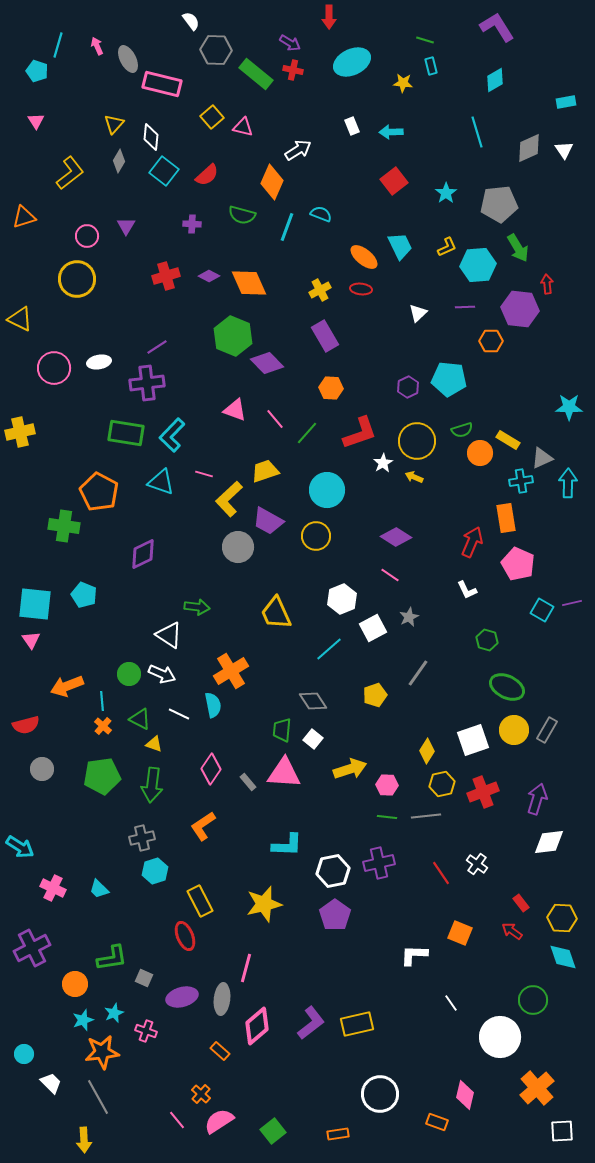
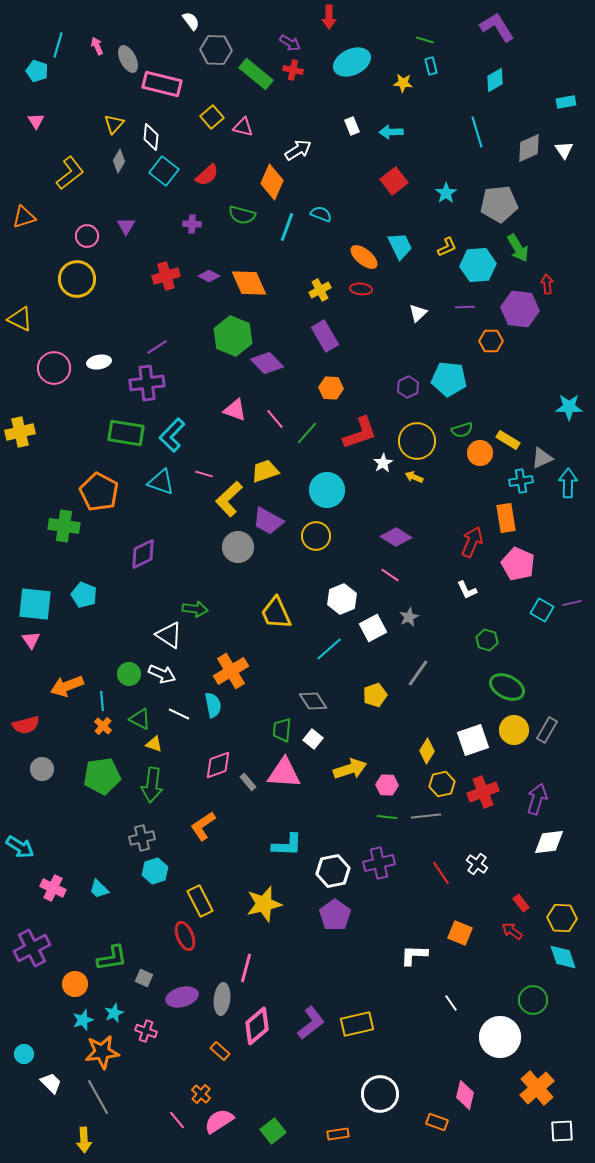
green arrow at (197, 607): moved 2 px left, 2 px down
pink diamond at (211, 769): moved 7 px right, 4 px up; rotated 36 degrees clockwise
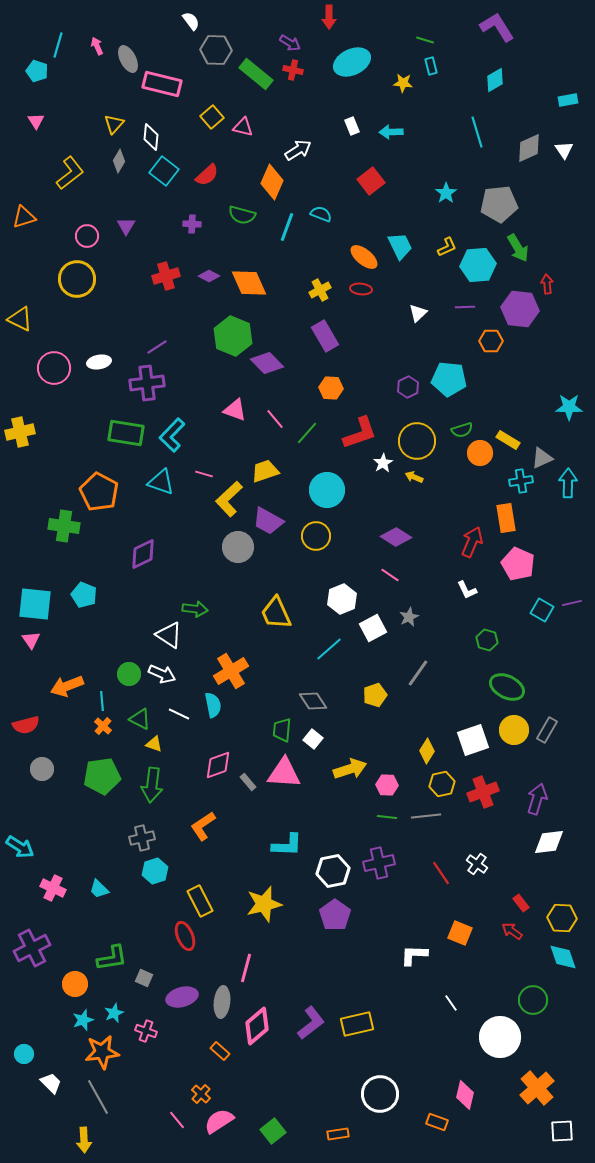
cyan rectangle at (566, 102): moved 2 px right, 2 px up
red square at (394, 181): moved 23 px left
gray ellipse at (222, 999): moved 3 px down
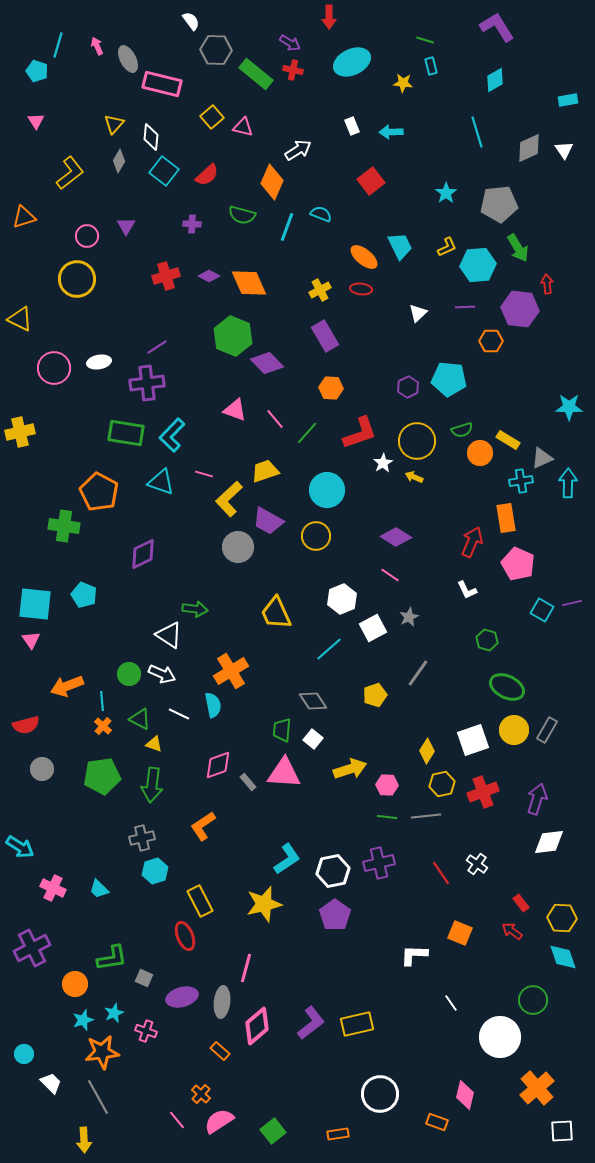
cyan L-shape at (287, 845): moved 14 px down; rotated 36 degrees counterclockwise
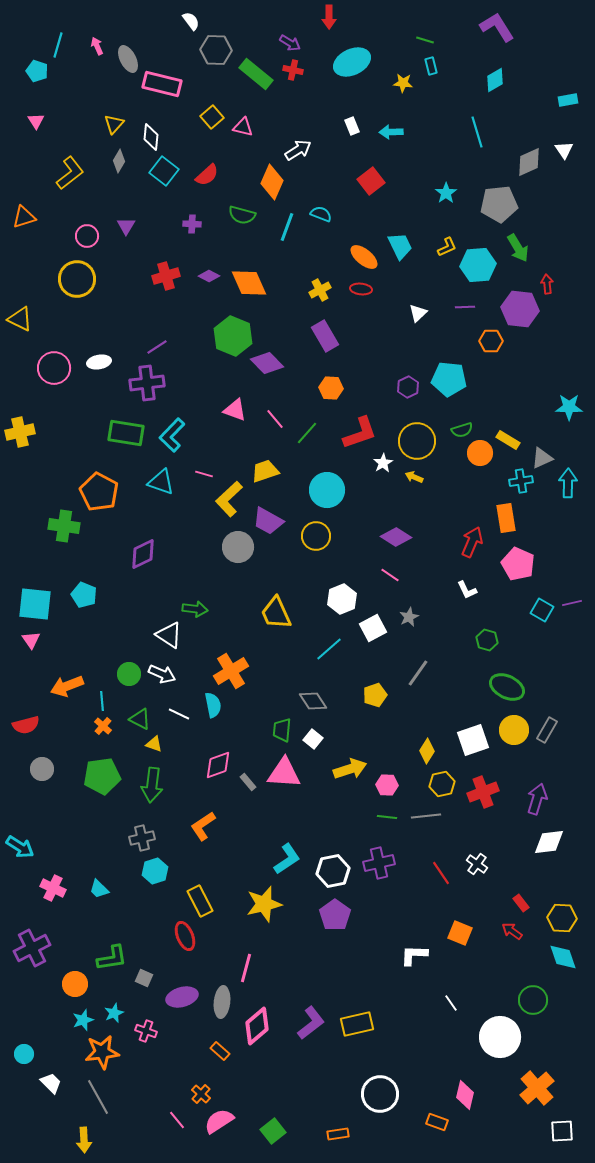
gray diamond at (529, 148): moved 14 px down
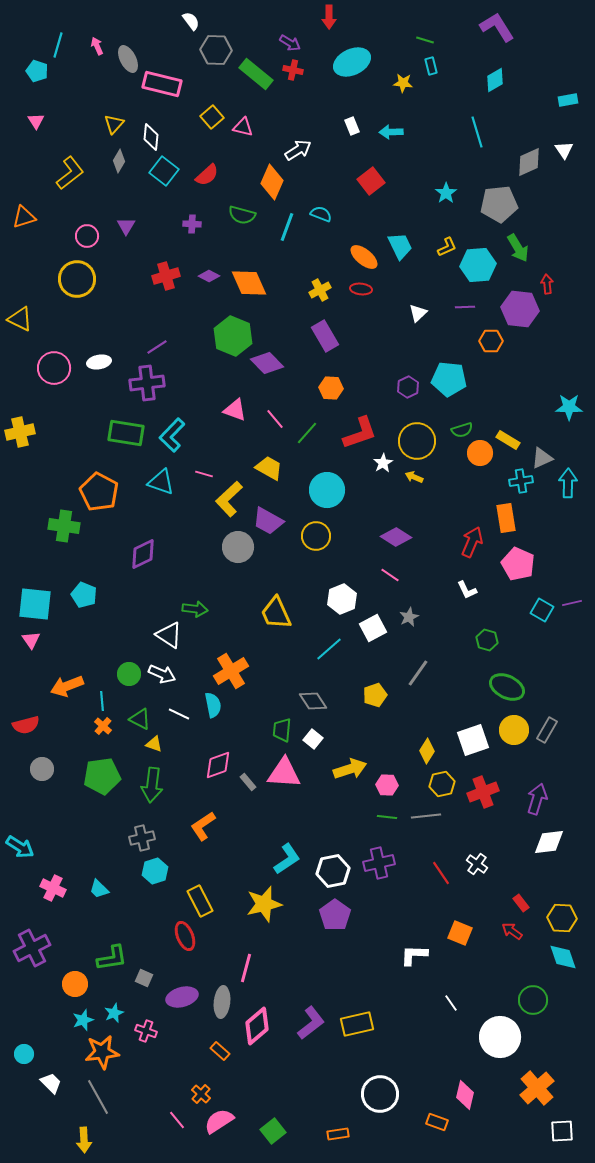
yellow trapezoid at (265, 471): moved 4 px right, 3 px up; rotated 48 degrees clockwise
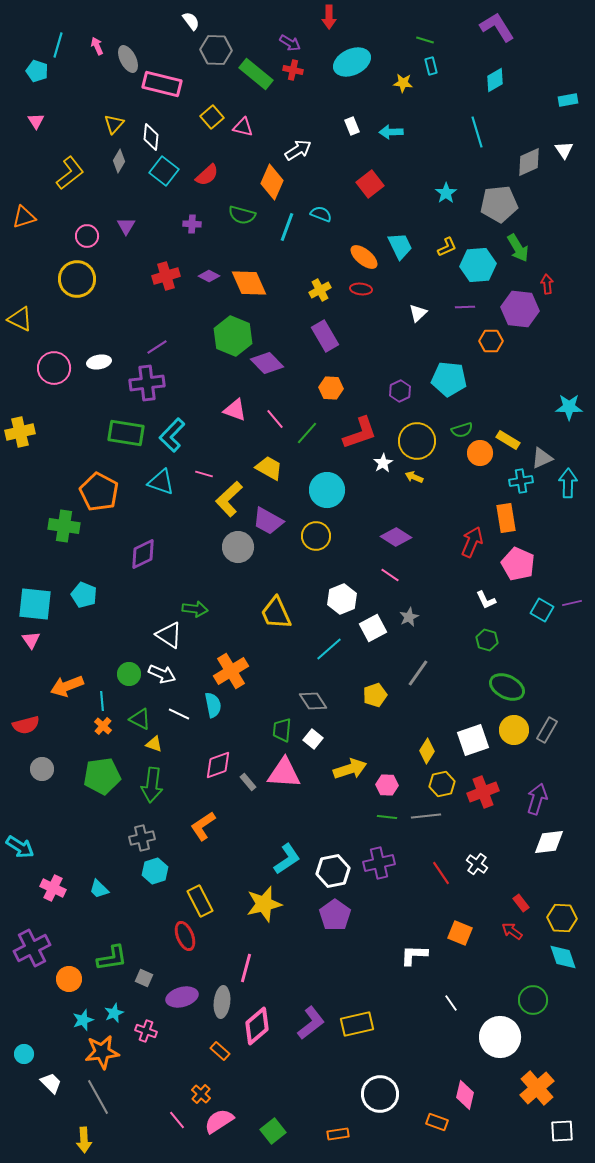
red square at (371, 181): moved 1 px left, 3 px down
purple hexagon at (408, 387): moved 8 px left, 4 px down
white L-shape at (467, 590): moved 19 px right, 10 px down
orange circle at (75, 984): moved 6 px left, 5 px up
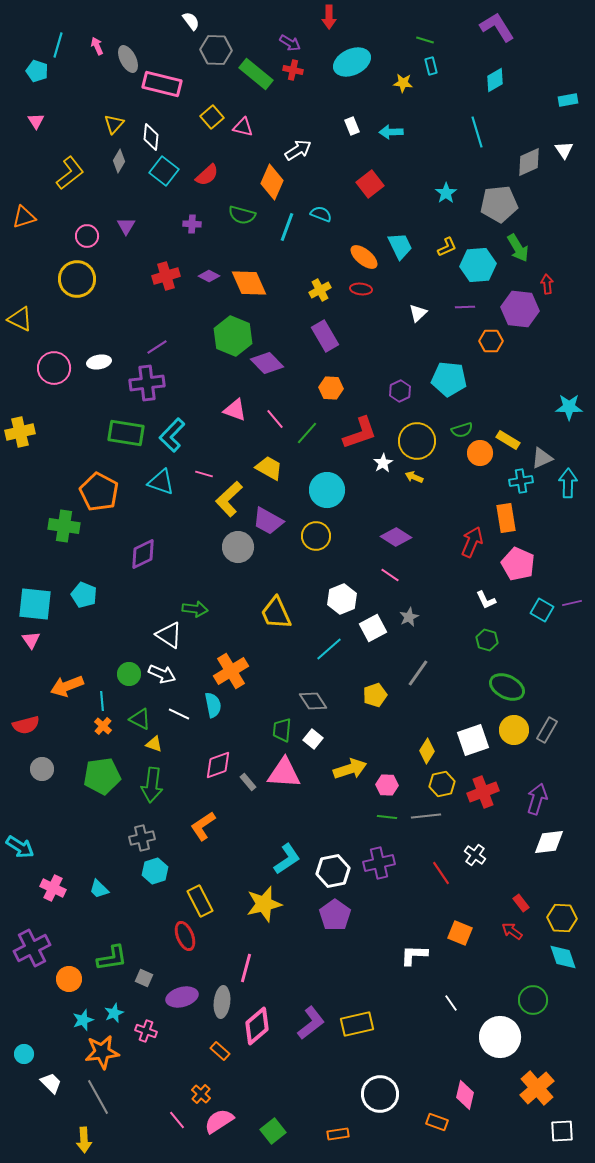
white cross at (477, 864): moved 2 px left, 9 px up
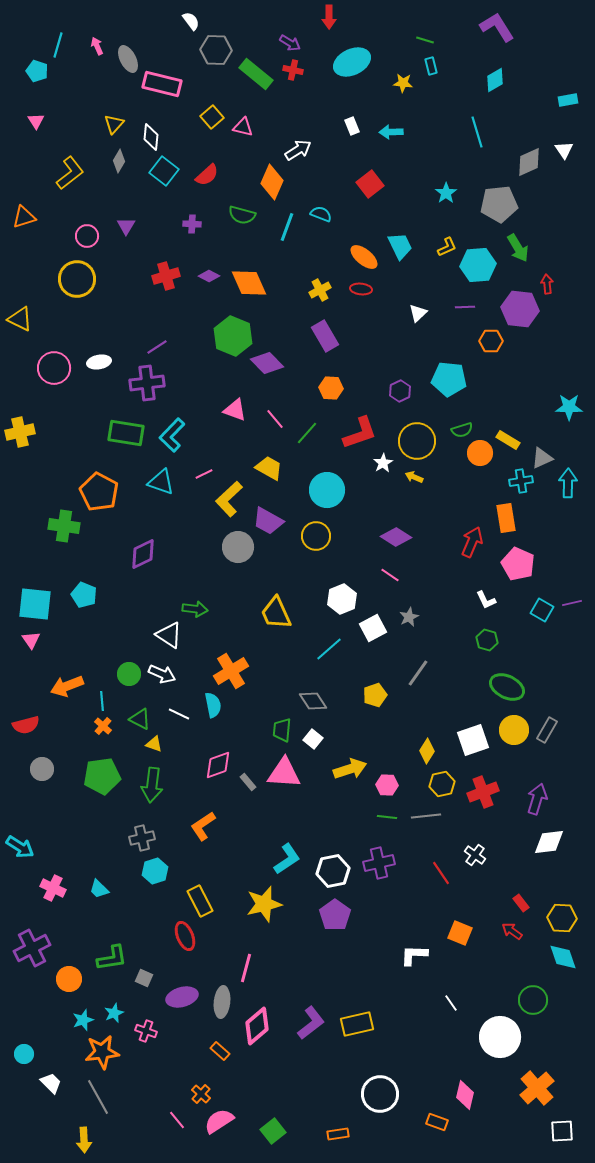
pink line at (204, 474): rotated 42 degrees counterclockwise
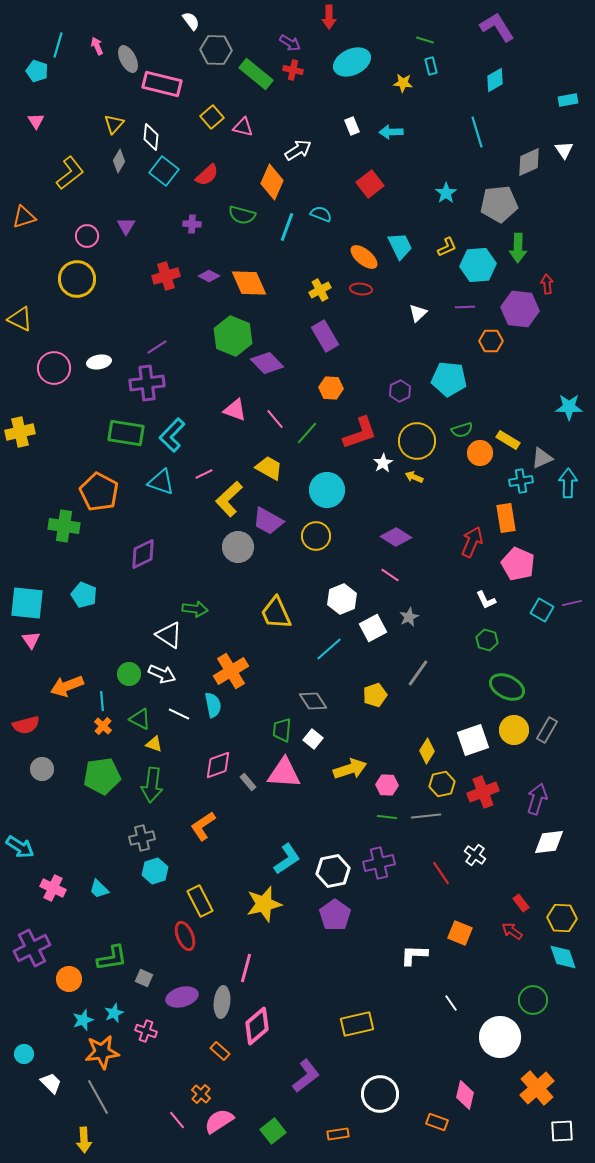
green arrow at (518, 248): rotated 32 degrees clockwise
cyan square at (35, 604): moved 8 px left, 1 px up
purple L-shape at (311, 1023): moved 5 px left, 53 px down
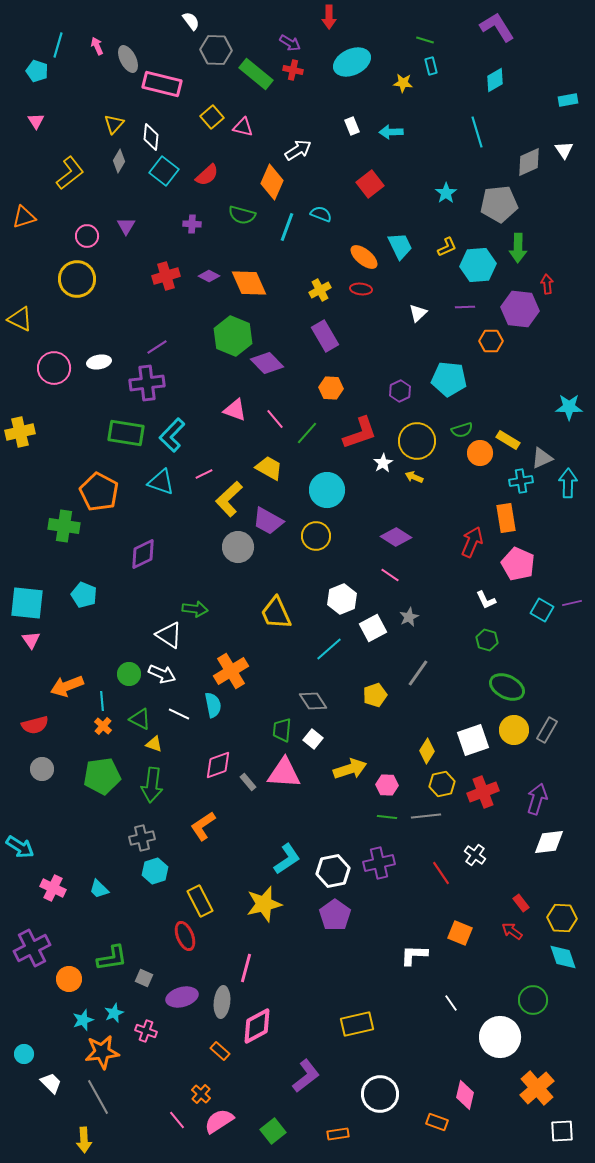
red semicircle at (26, 725): moved 9 px right
pink diamond at (257, 1026): rotated 12 degrees clockwise
